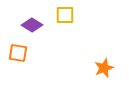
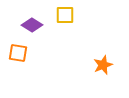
orange star: moved 1 px left, 3 px up
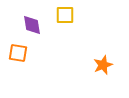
purple diamond: rotated 50 degrees clockwise
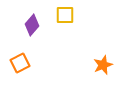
purple diamond: rotated 50 degrees clockwise
orange square: moved 2 px right, 10 px down; rotated 36 degrees counterclockwise
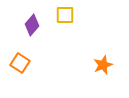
orange square: rotated 30 degrees counterclockwise
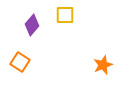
orange square: moved 1 px up
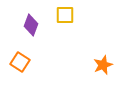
purple diamond: moved 1 px left; rotated 20 degrees counterclockwise
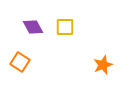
yellow square: moved 12 px down
purple diamond: moved 2 px right, 2 px down; rotated 50 degrees counterclockwise
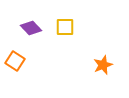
purple diamond: moved 2 px left, 1 px down; rotated 15 degrees counterclockwise
orange square: moved 5 px left, 1 px up
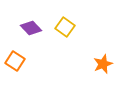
yellow square: rotated 36 degrees clockwise
orange star: moved 1 px up
